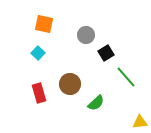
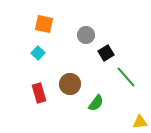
green semicircle: rotated 12 degrees counterclockwise
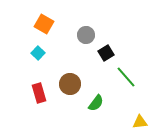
orange square: rotated 18 degrees clockwise
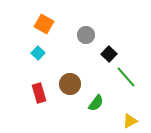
black square: moved 3 px right, 1 px down; rotated 14 degrees counterclockwise
yellow triangle: moved 10 px left, 1 px up; rotated 21 degrees counterclockwise
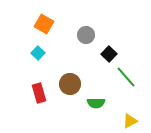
green semicircle: rotated 54 degrees clockwise
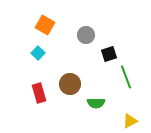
orange square: moved 1 px right, 1 px down
black square: rotated 28 degrees clockwise
green line: rotated 20 degrees clockwise
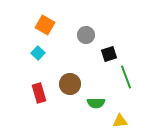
yellow triangle: moved 10 px left; rotated 21 degrees clockwise
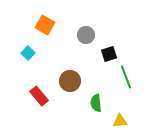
cyan square: moved 10 px left
brown circle: moved 3 px up
red rectangle: moved 3 px down; rotated 24 degrees counterclockwise
green semicircle: rotated 84 degrees clockwise
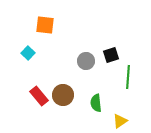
orange square: rotated 24 degrees counterclockwise
gray circle: moved 26 px down
black square: moved 2 px right, 1 px down
green line: moved 2 px right; rotated 25 degrees clockwise
brown circle: moved 7 px left, 14 px down
yellow triangle: rotated 28 degrees counterclockwise
